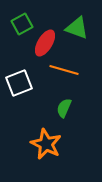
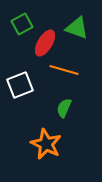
white square: moved 1 px right, 2 px down
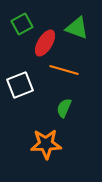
orange star: rotated 28 degrees counterclockwise
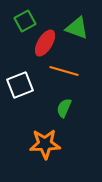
green square: moved 3 px right, 3 px up
orange line: moved 1 px down
orange star: moved 1 px left
